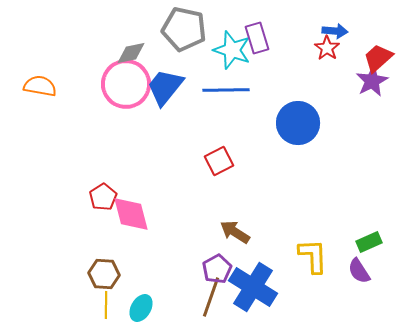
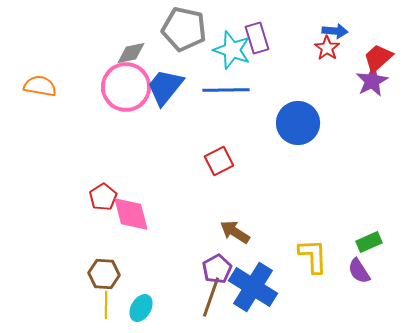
pink circle: moved 3 px down
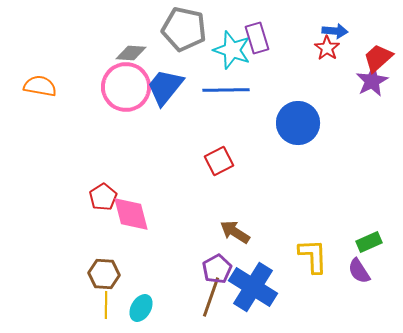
gray diamond: rotated 16 degrees clockwise
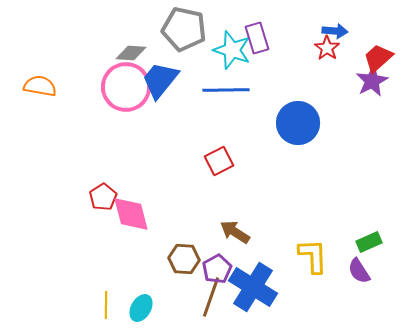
blue trapezoid: moved 5 px left, 7 px up
brown hexagon: moved 80 px right, 15 px up
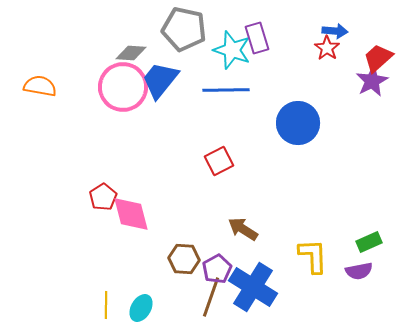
pink circle: moved 3 px left
brown arrow: moved 8 px right, 3 px up
purple semicircle: rotated 68 degrees counterclockwise
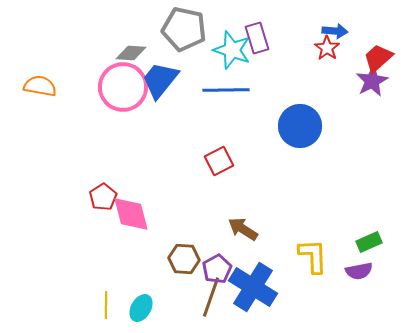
blue circle: moved 2 px right, 3 px down
